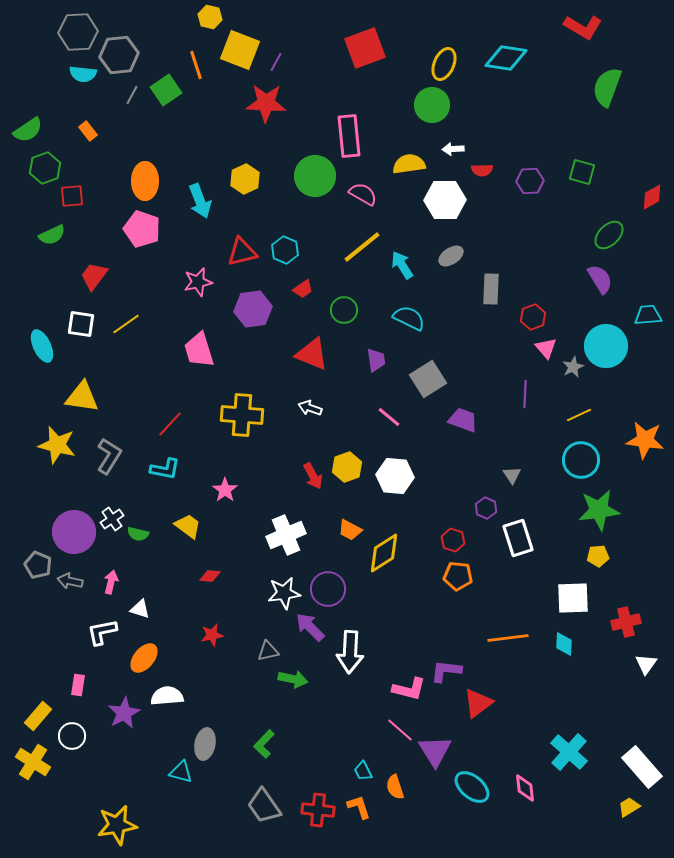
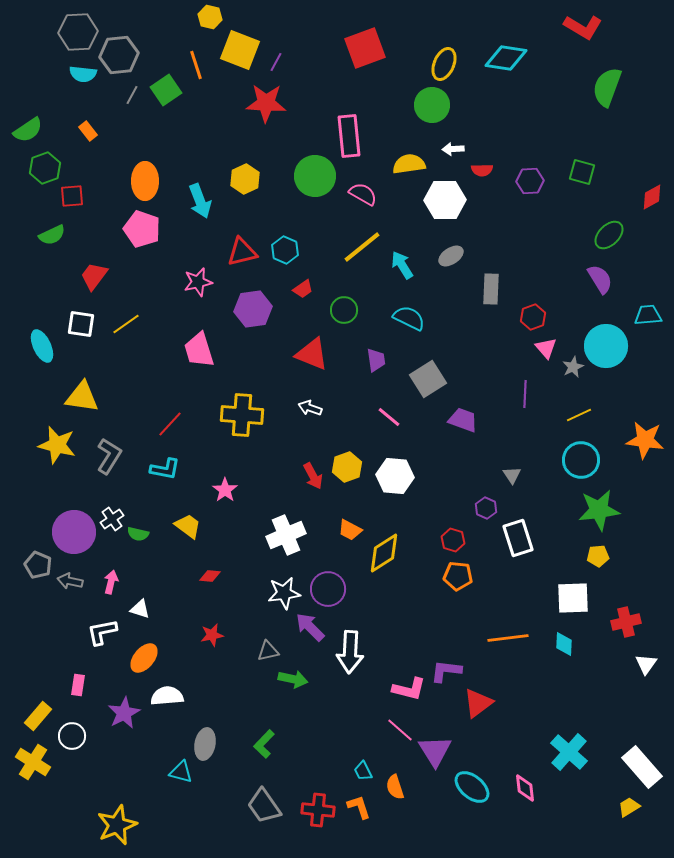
yellow star at (117, 825): rotated 12 degrees counterclockwise
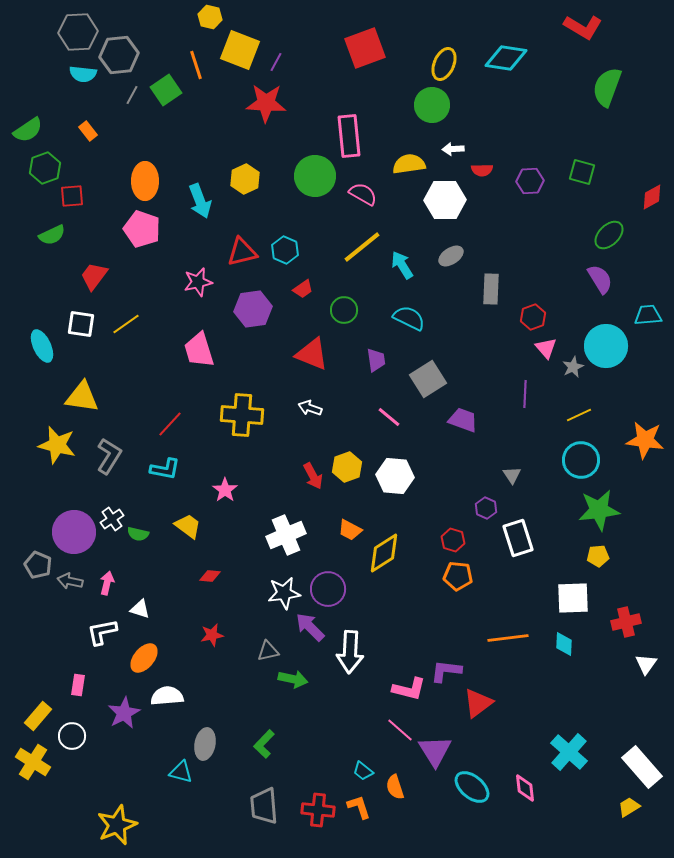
pink arrow at (111, 582): moved 4 px left, 1 px down
cyan trapezoid at (363, 771): rotated 25 degrees counterclockwise
gray trapezoid at (264, 806): rotated 30 degrees clockwise
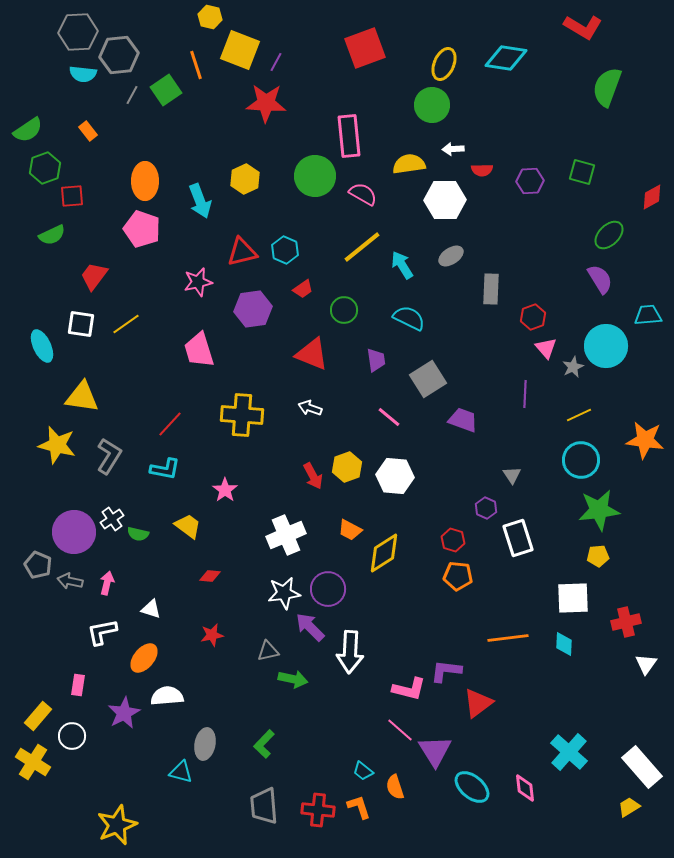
white triangle at (140, 609): moved 11 px right
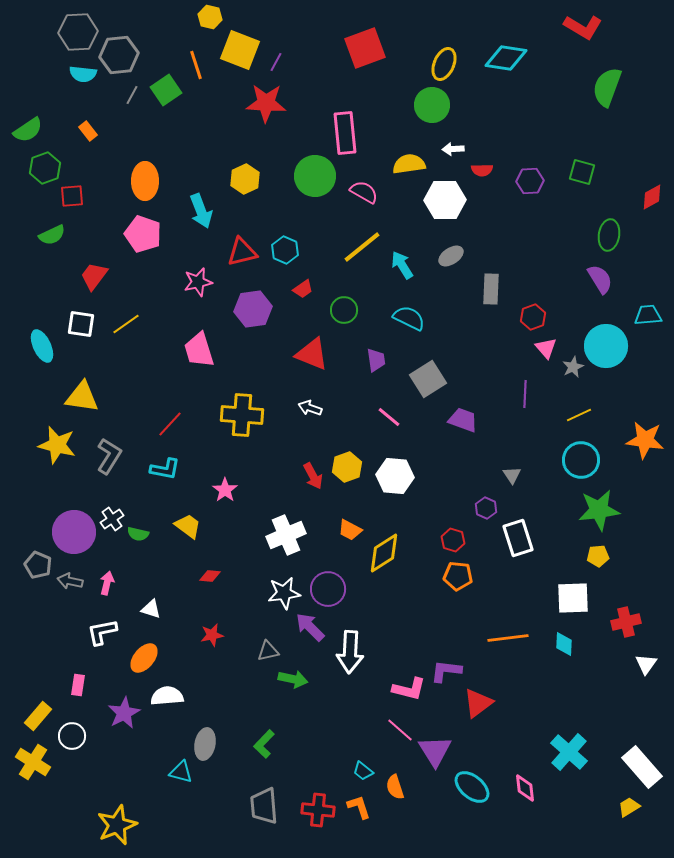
pink rectangle at (349, 136): moved 4 px left, 3 px up
pink semicircle at (363, 194): moved 1 px right, 2 px up
cyan arrow at (200, 201): moved 1 px right, 10 px down
pink pentagon at (142, 229): moved 1 px right, 5 px down
green ellipse at (609, 235): rotated 36 degrees counterclockwise
